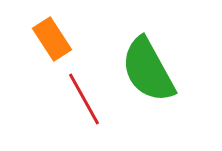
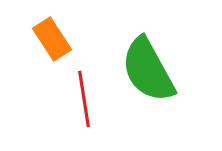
red line: rotated 20 degrees clockwise
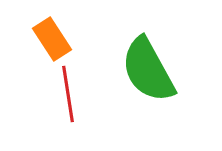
red line: moved 16 px left, 5 px up
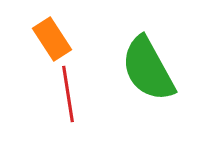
green semicircle: moved 1 px up
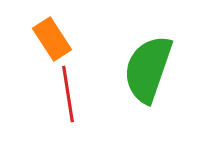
green semicircle: rotated 48 degrees clockwise
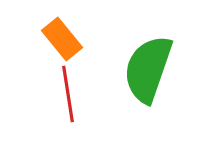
orange rectangle: moved 10 px right; rotated 6 degrees counterclockwise
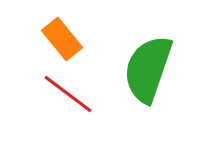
red line: rotated 44 degrees counterclockwise
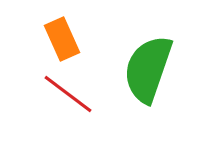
orange rectangle: rotated 15 degrees clockwise
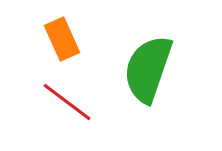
red line: moved 1 px left, 8 px down
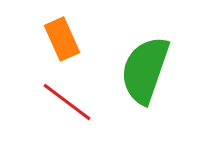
green semicircle: moved 3 px left, 1 px down
